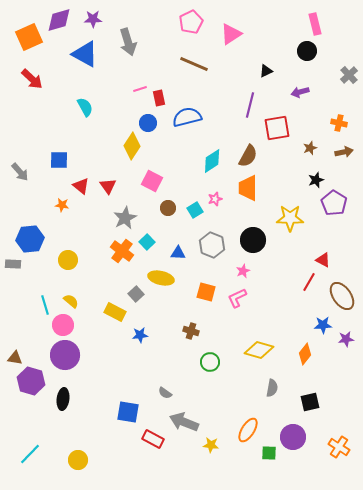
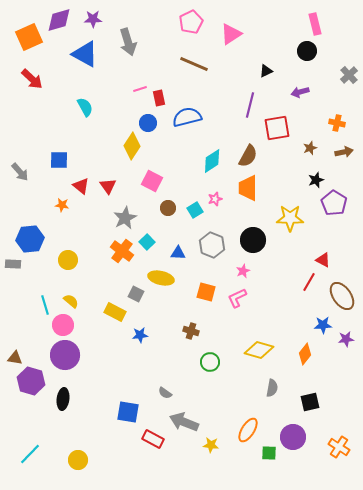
orange cross at (339, 123): moved 2 px left
gray square at (136, 294): rotated 21 degrees counterclockwise
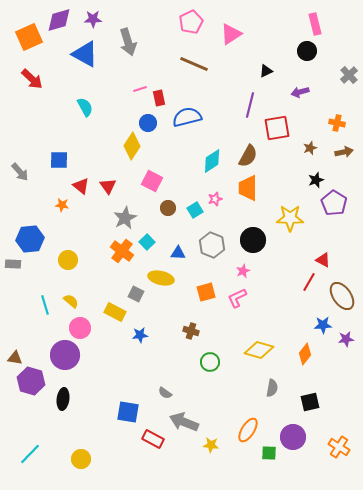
orange square at (206, 292): rotated 30 degrees counterclockwise
pink circle at (63, 325): moved 17 px right, 3 px down
yellow circle at (78, 460): moved 3 px right, 1 px up
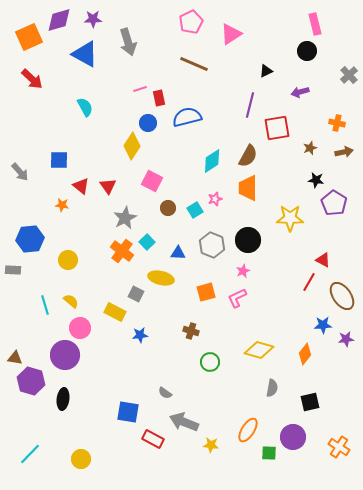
black star at (316, 180): rotated 28 degrees clockwise
black circle at (253, 240): moved 5 px left
gray rectangle at (13, 264): moved 6 px down
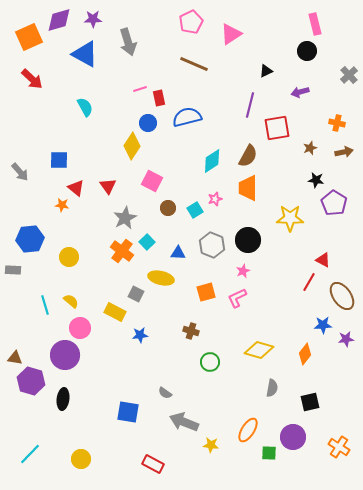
red triangle at (81, 186): moved 5 px left, 2 px down
yellow circle at (68, 260): moved 1 px right, 3 px up
red rectangle at (153, 439): moved 25 px down
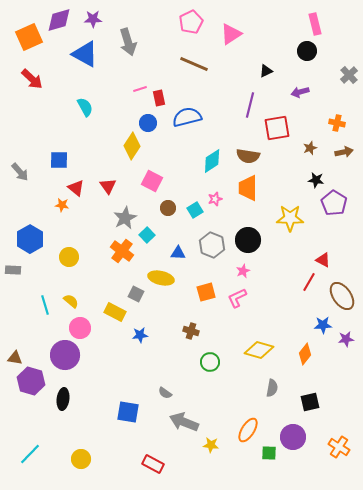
brown semicircle at (248, 156): rotated 70 degrees clockwise
blue hexagon at (30, 239): rotated 24 degrees counterclockwise
cyan square at (147, 242): moved 7 px up
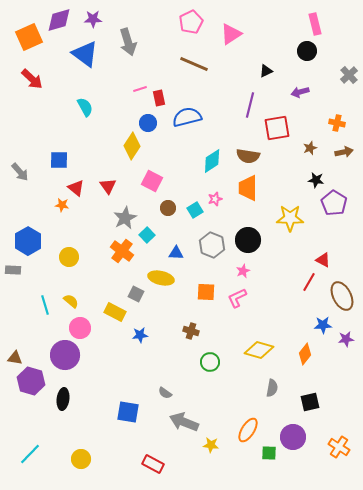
blue triangle at (85, 54): rotated 8 degrees clockwise
blue hexagon at (30, 239): moved 2 px left, 2 px down
blue triangle at (178, 253): moved 2 px left
orange square at (206, 292): rotated 18 degrees clockwise
brown ellipse at (342, 296): rotated 8 degrees clockwise
